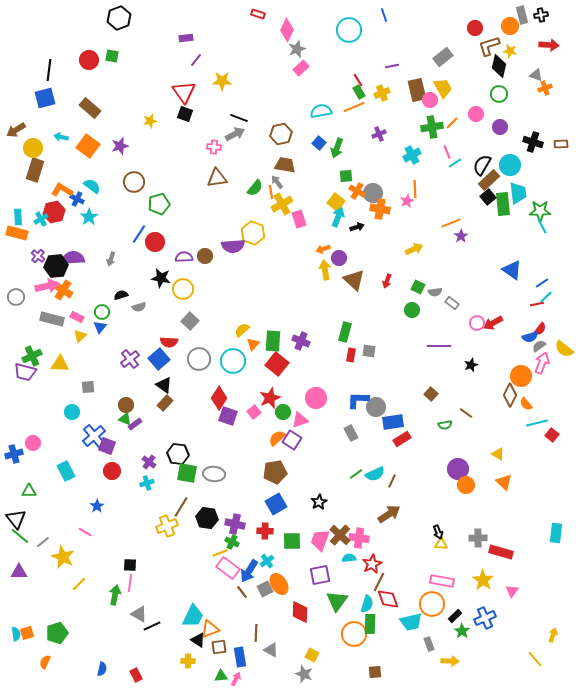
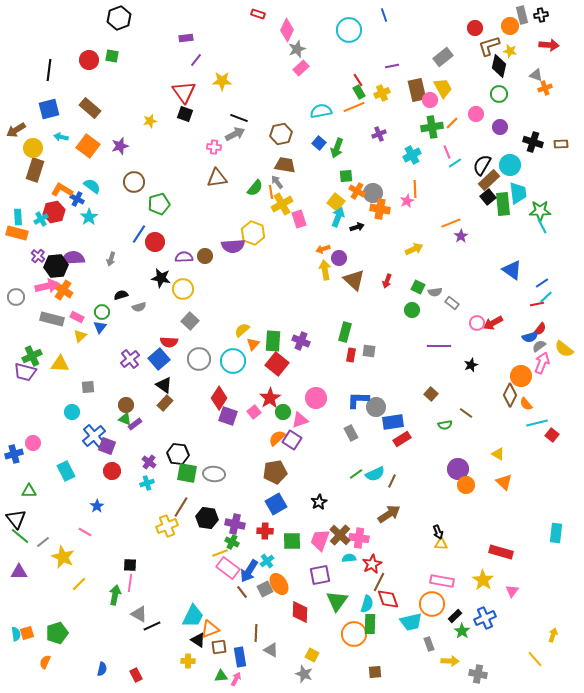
blue square at (45, 98): moved 4 px right, 11 px down
red star at (270, 398): rotated 10 degrees counterclockwise
gray cross at (478, 538): moved 136 px down; rotated 12 degrees clockwise
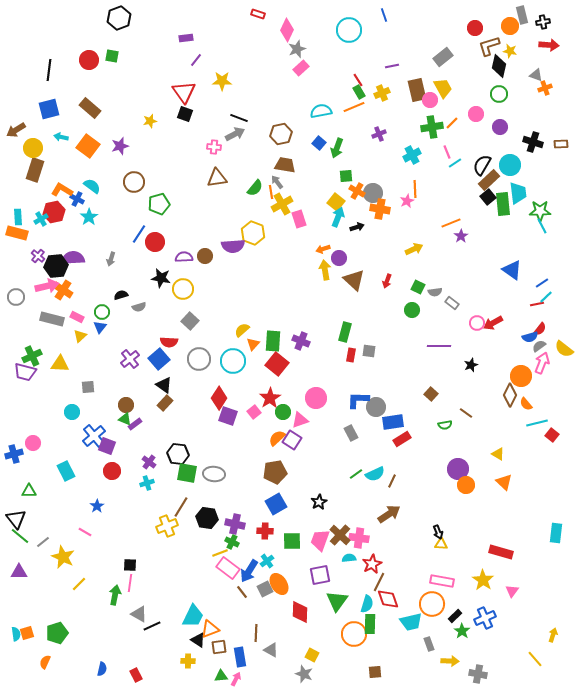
black cross at (541, 15): moved 2 px right, 7 px down
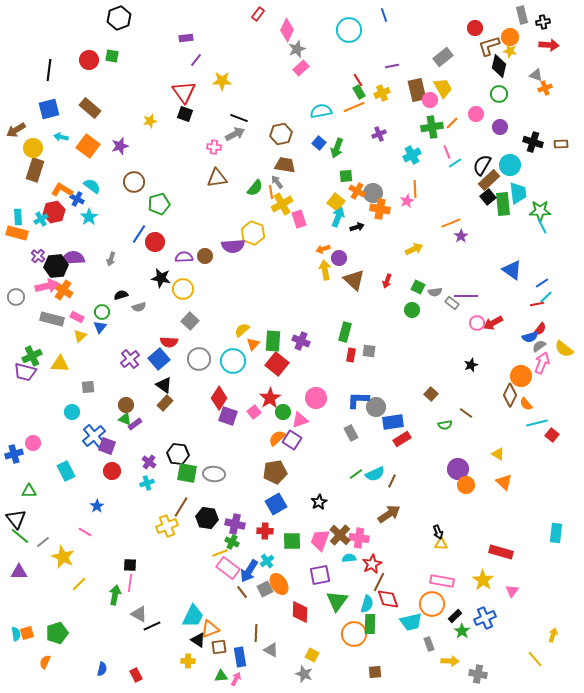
red rectangle at (258, 14): rotated 72 degrees counterclockwise
orange circle at (510, 26): moved 11 px down
purple line at (439, 346): moved 27 px right, 50 px up
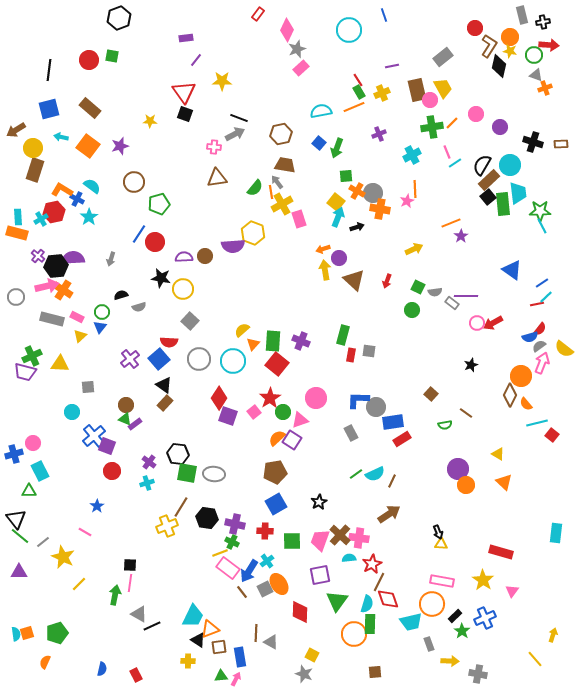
brown L-shape at (489, 46): rotated 140 degrees clockwise
green circle at (499, 94): moved 35 px right, 39 px up
yellow star at (150, 121): rotated 16 degrees clockwise
green rectangle at (345, 332): moved 2 px left, 3 px down
cyan rectangle at (66, 471): moved 26 px left
gray triangle at (271, 650): moved 8 px up
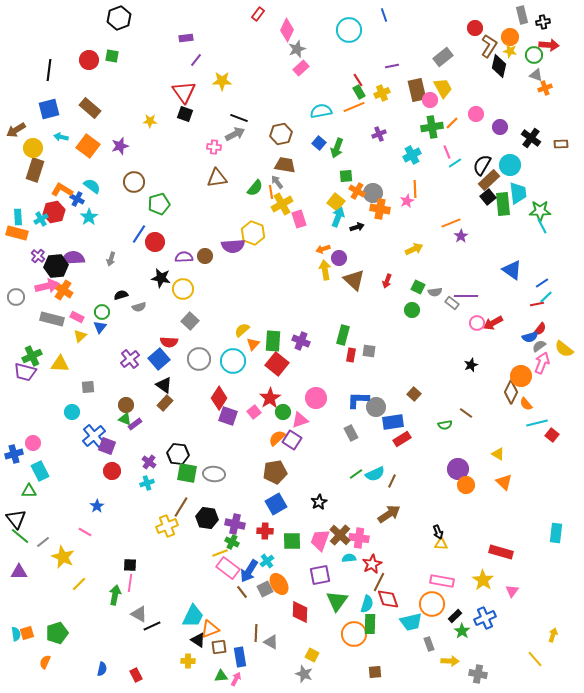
black cross at (533, 142): moved 2 px left, 4 px up; rotated 18 degrees clockwise
brown square at (431, 394): moved 17 px left
brown diamond at (510, 395): moved 1 px right, 3 px up
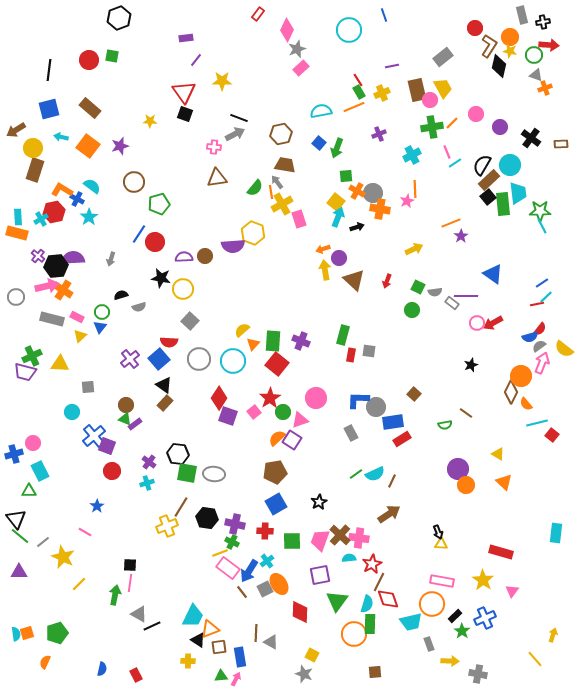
blue triangle at (512, 270): moved 19 px left, 4 px down
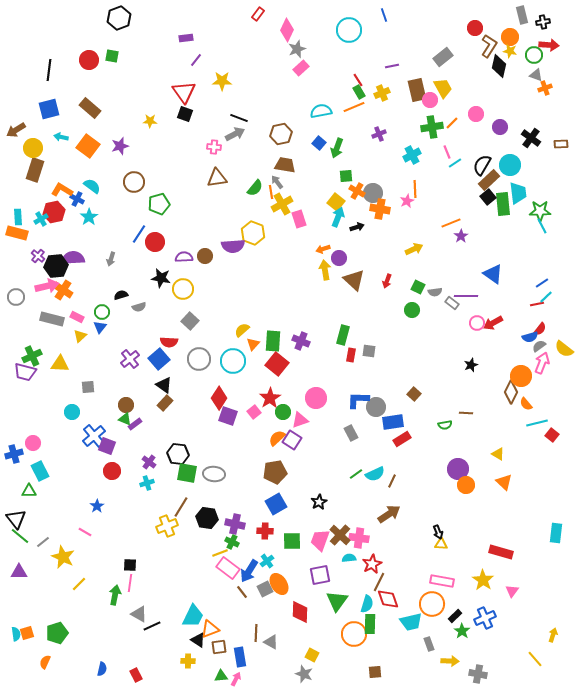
brown line at (466, 413): rotated 32 degrees counterclockwise
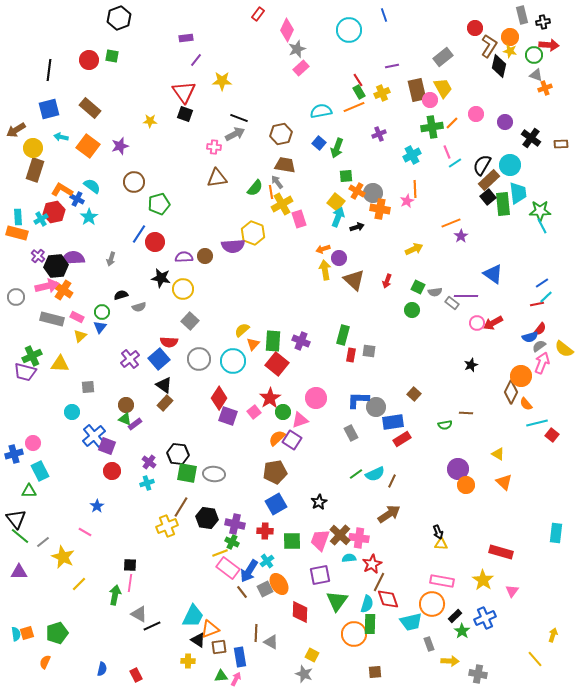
purple circle at (500, 127): moved 5 px right, 5 px up
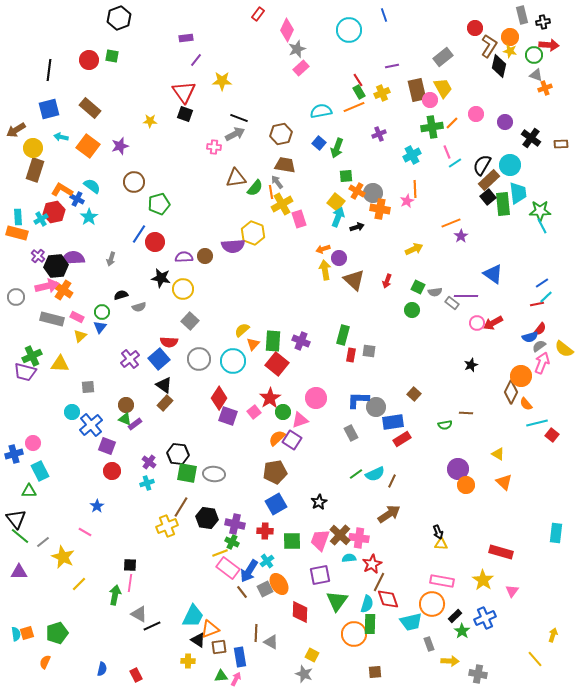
brown triangle at (217, 178): moved 19 px right
blue cross at (94, 436): moved 3 px left, 11 px up
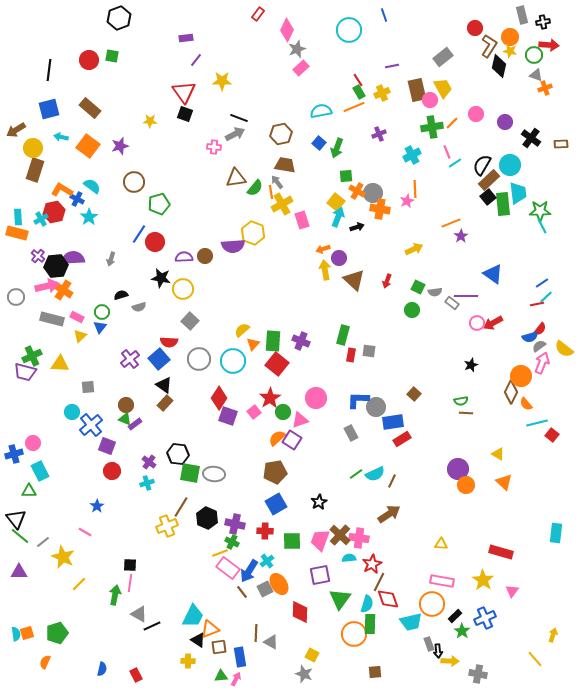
pink rectangle at (299, 219): moved 3 px right, 1 px down
green semicircle at (445, 425): moved 16 px right, 24 px up
green square at (187, 473): moved 3 px right
black hexagon at (207, 518): rotated 15 degrees clockwise
black arrow at (438, 532): moved 119 px down; rotated 16 degrees clockwise
green triangle at (337, 601): moved 3 px right, 2 px up
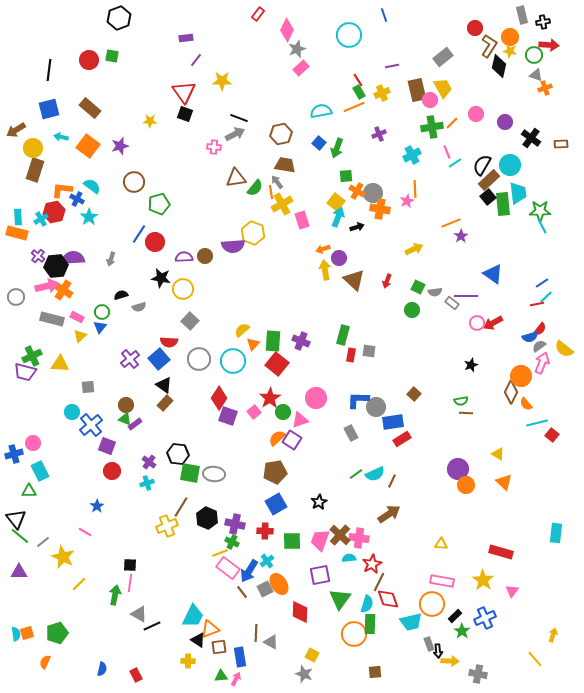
cyan circle at (349, 30): moved 5 px down
orange L-shape at (62, 190): rotated 25 degrees counterclockwise
